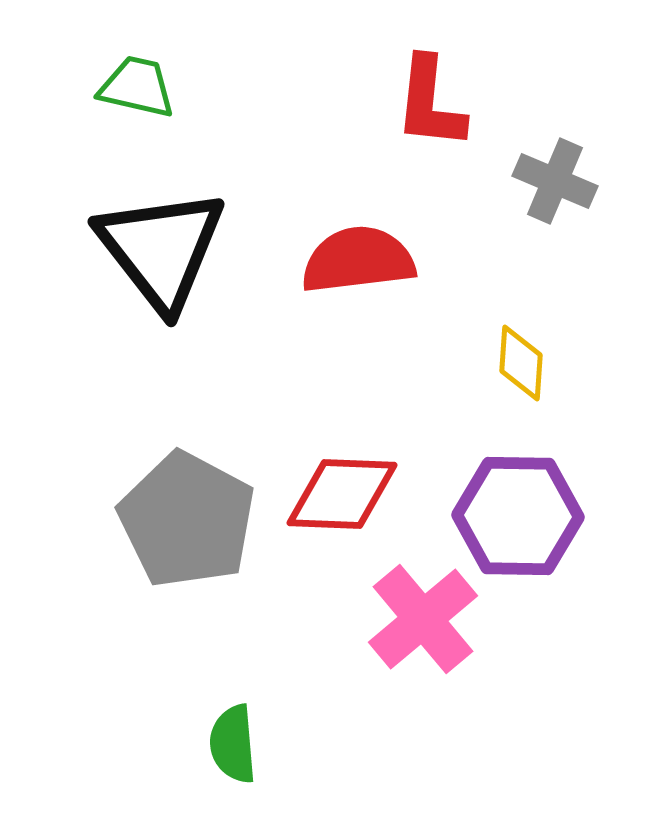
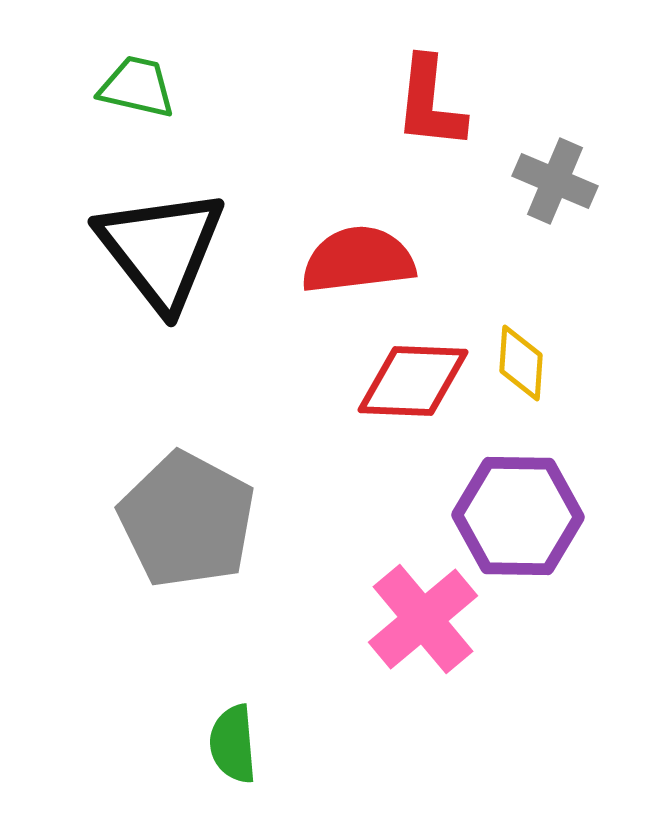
red diamond: moved 71 px right, 113 px up
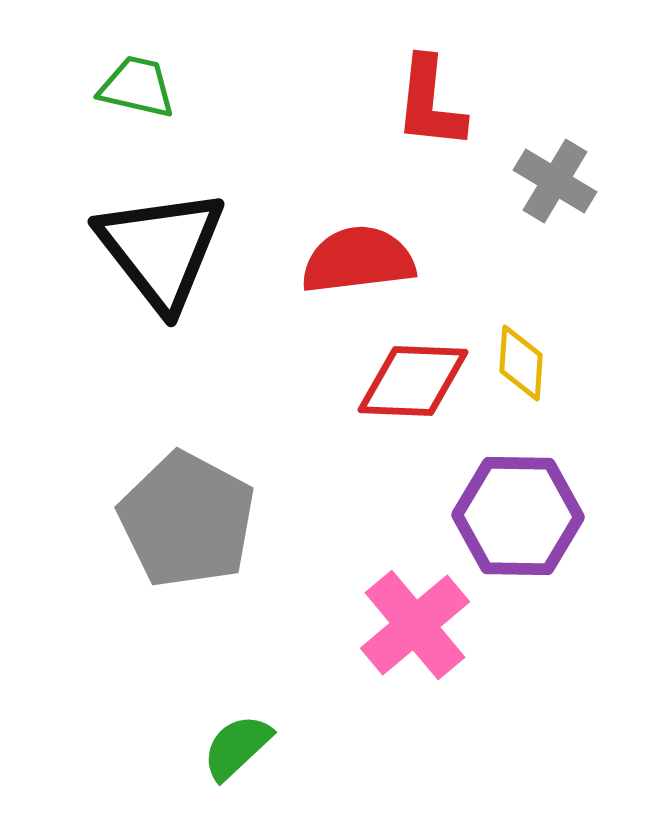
gray cross: rotated 8 degrees clockwise
pink cross: moved 8 px left, 6 px down
green semicircle: moved 4 px right, 3 px down; rotated 52 degrees clockwise
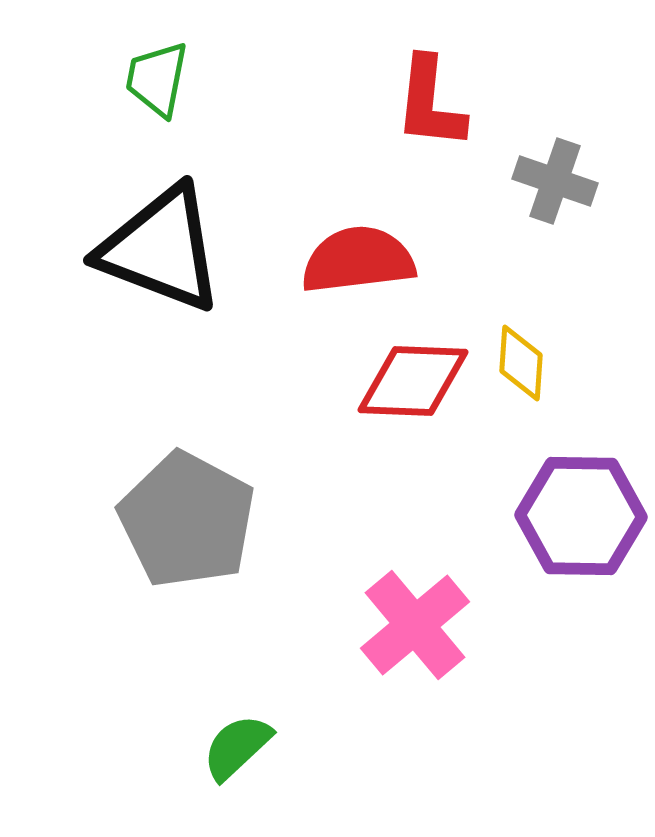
green trapezoid: moved 20 px right, 8 px up; rotated 92 degrees counterclockwise
gray cross: rotated 12 degrees counterclockwise
black triangle: rotated 31 degrees counterclockwise
purple hexagon: moved 63 px right
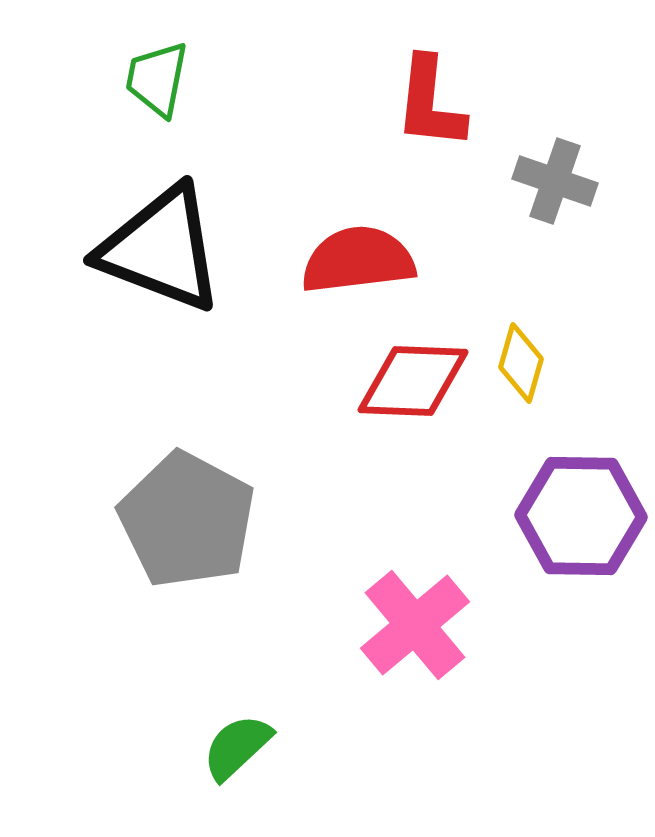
yellow diamond: rotated 12 degrees clockwise
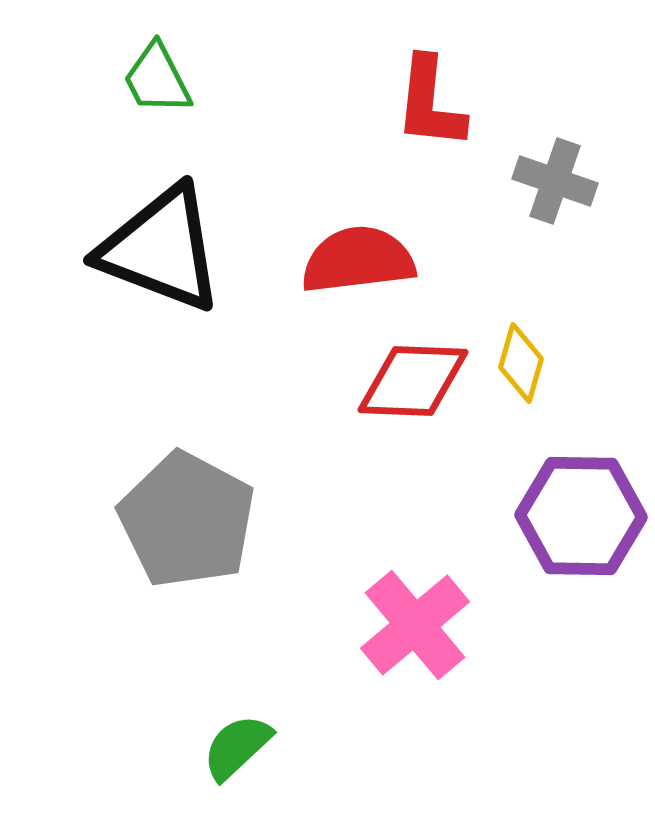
green trapezoid: rotated 38 degrees counterclockwise
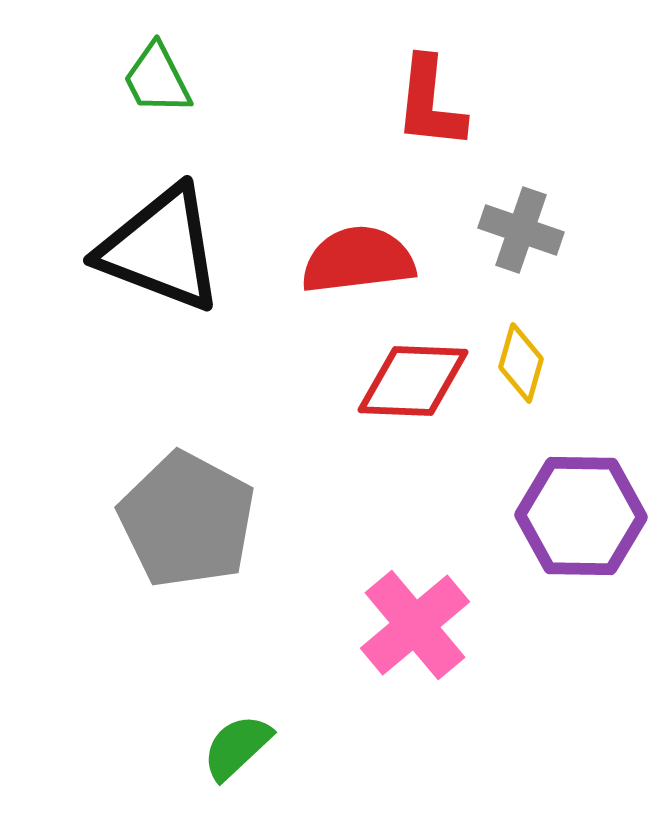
gray cross: moved 34 px left, 49 px down
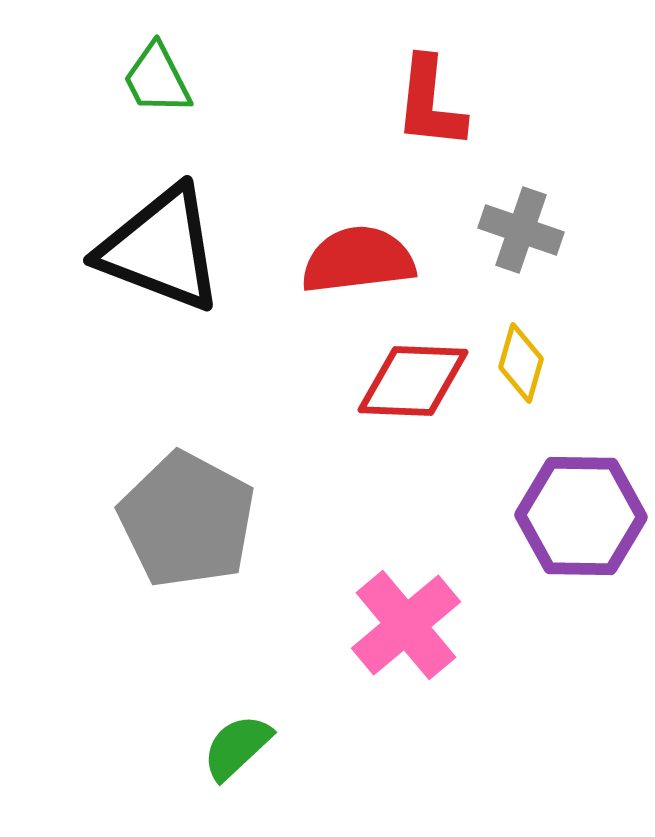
pink cross: moved 9 px left
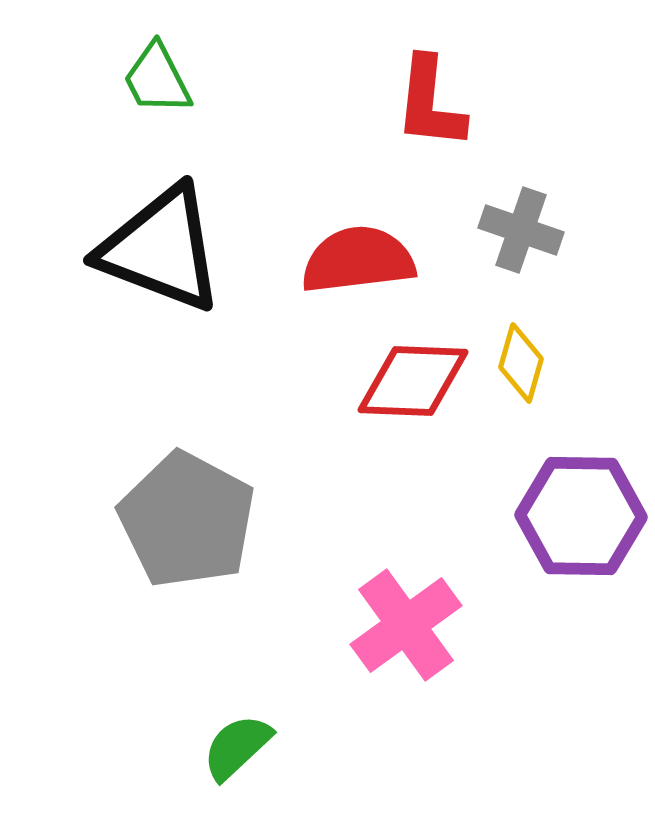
pink cross: rotated 4 degrees clockwise
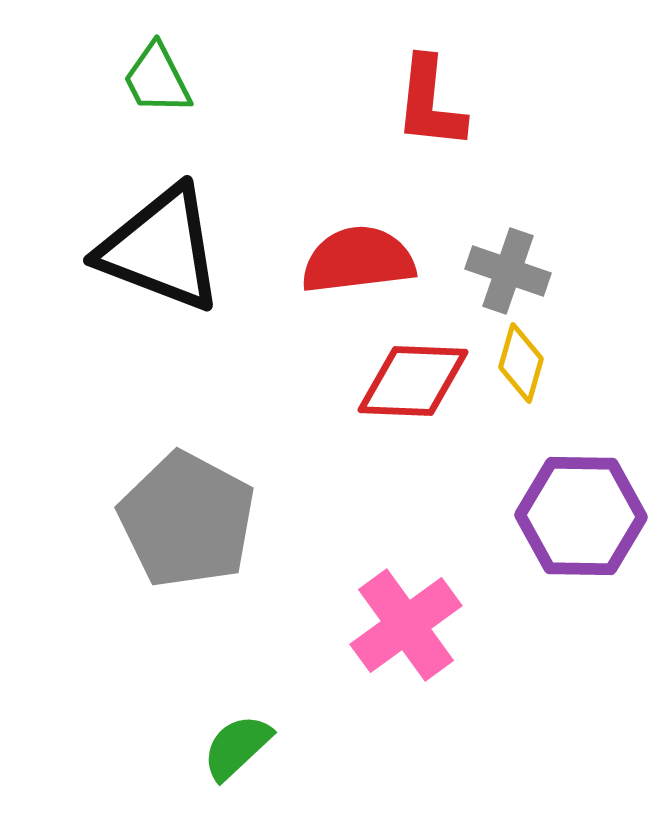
gray cross: moved 13 px left, 41 px down
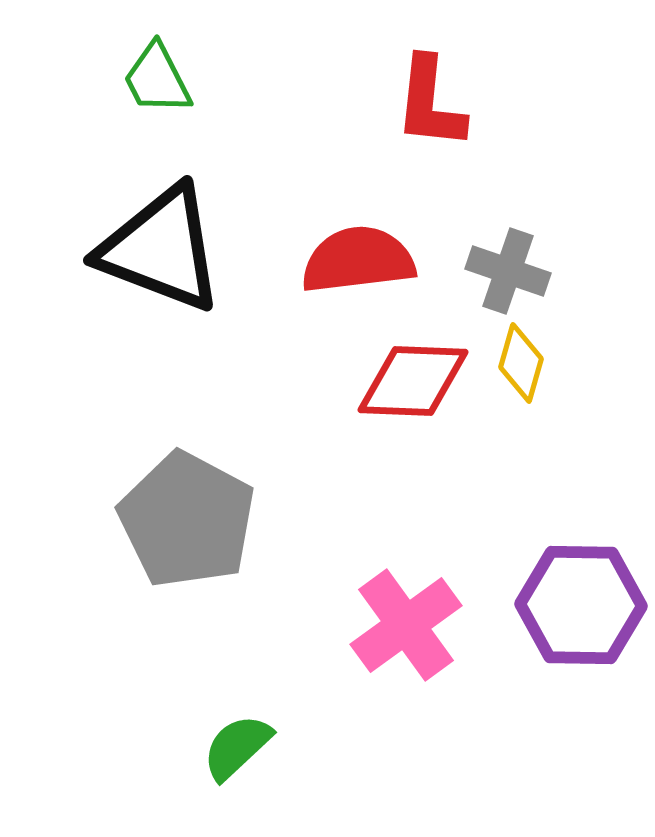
purple hexagon: moved 89 px down
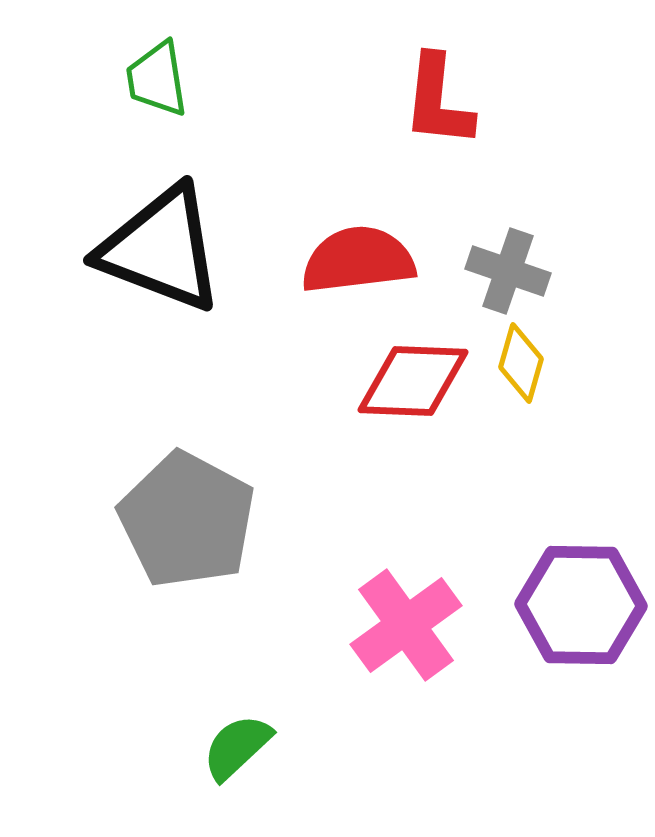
green trapezoid: rotated 18 degrees clockwise
red L-shape: moved 8 px right, 2 px up
